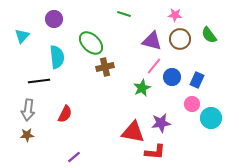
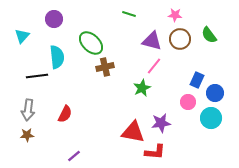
green line: moved 5 px right
blue circle: moved 43 px right, 16 px down
black line: moved 2 px left, 5 px up
pink circle: moved 4 px left, 2 px up
purple line: moved 1 px up
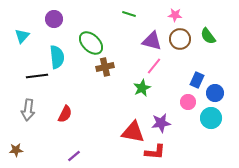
green semicircle: moved 1 px left, 1 px down
brown star: moved 11 px left, 15 px down
